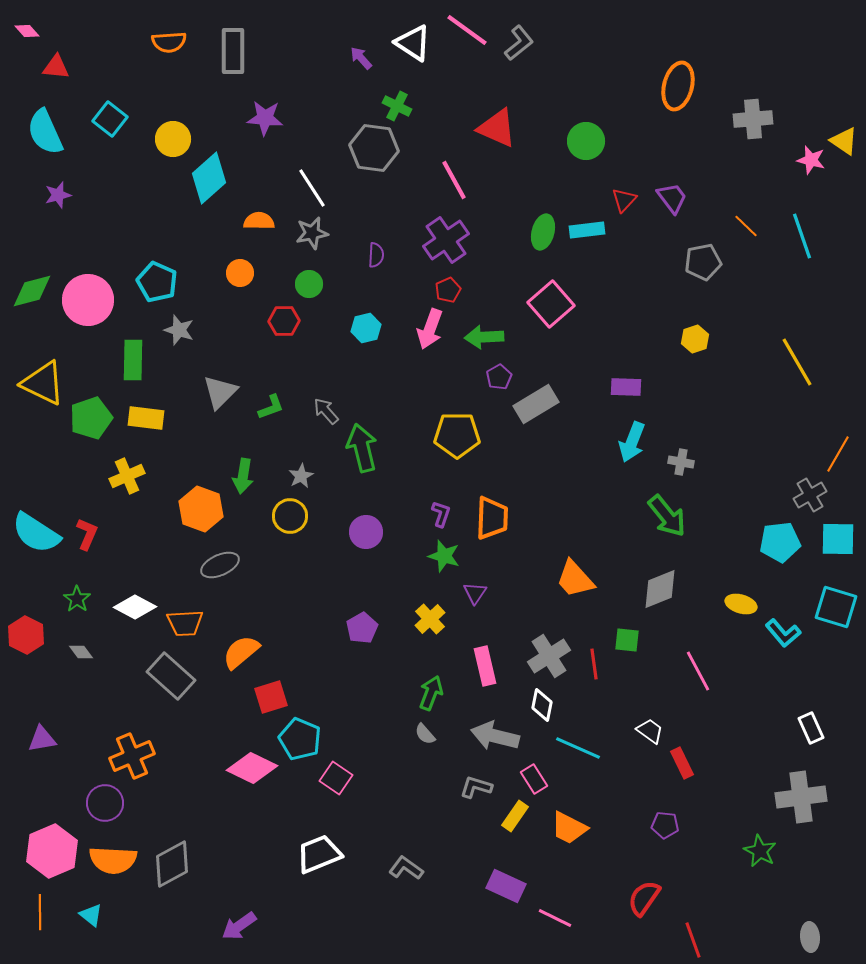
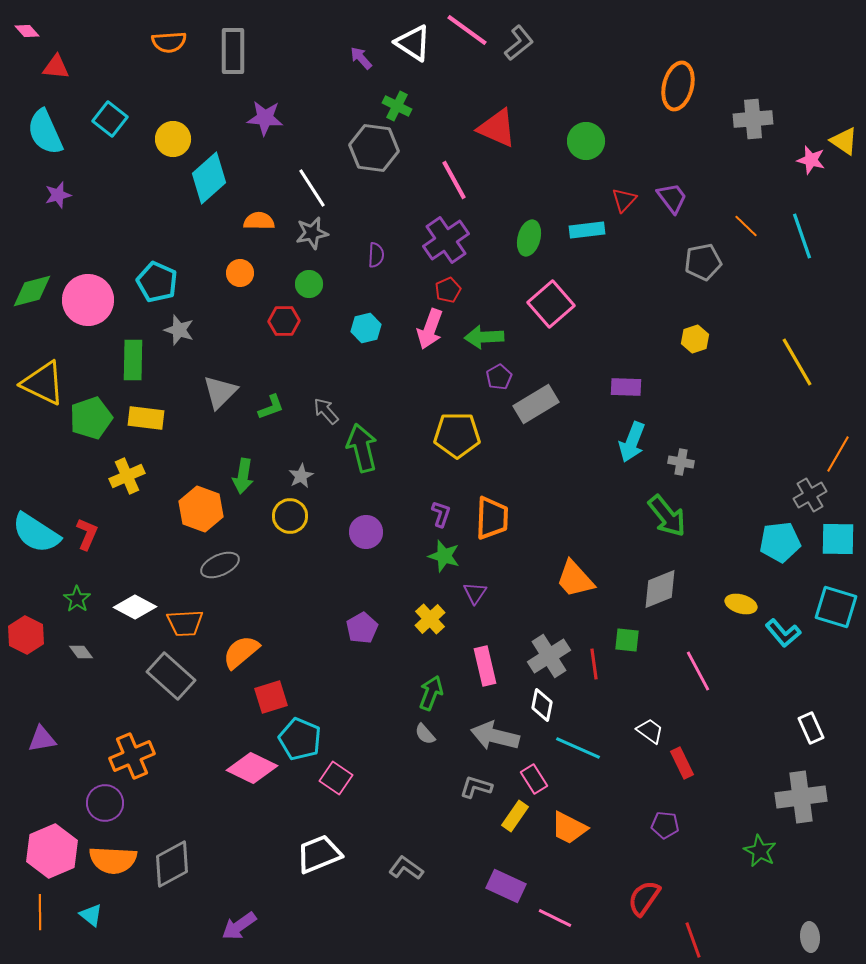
green ellipse at (543, 232): moved 14 px left, 6 px down
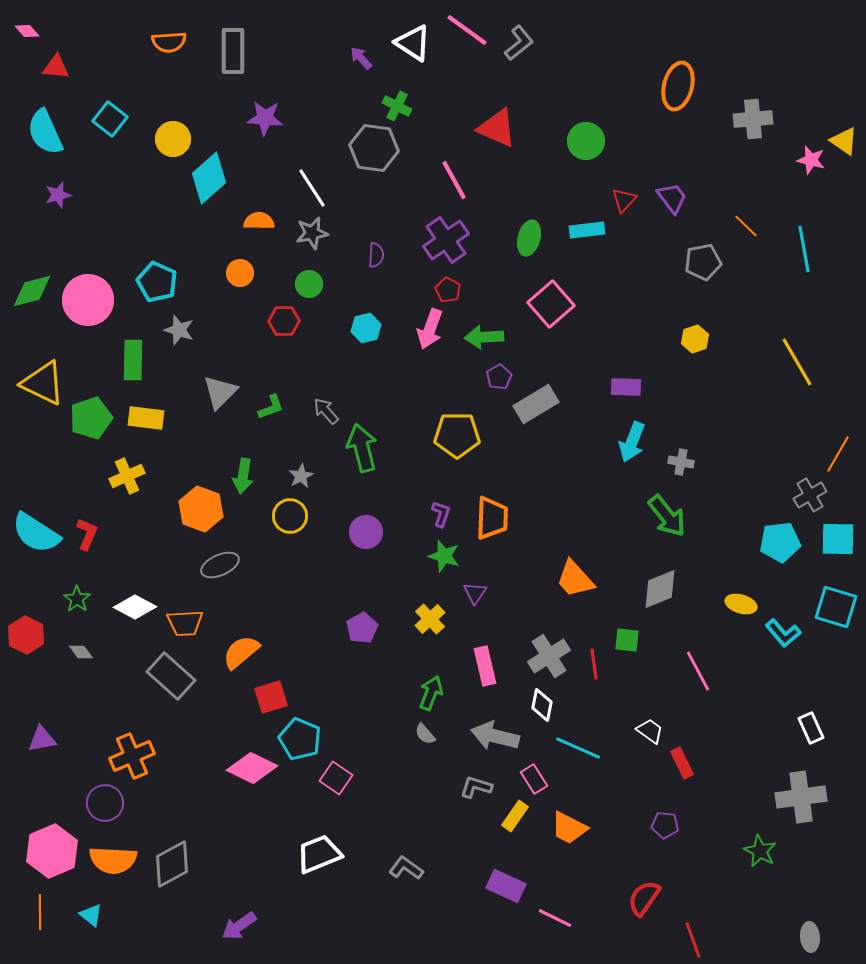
cyan line at (802, 236): moved 2 px right, 13 px down; rotated 9 degrees clockwise
red pentagon at (448, 290): rotated 20 degrees counterclockwise
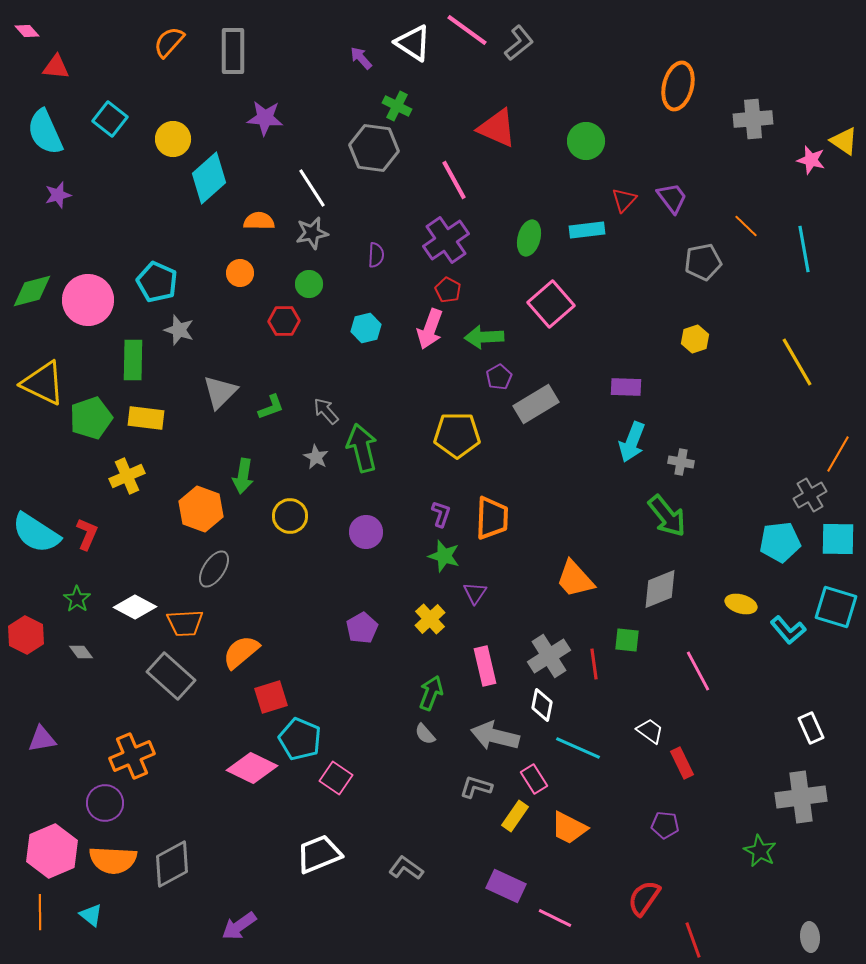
orange semicircle at (169, 42): rotated 136 degrees clockwise
gray star at (301, 476): moved 15 px right, 19 px up; rotated 15 degrees counterclockwise
gray ellipse at (220, 565): moved 6 px left, 4 px down; rotated 33 degrees counterclockwise
cyan L-shape at (783, 633): moved 5 px right, 3 px up
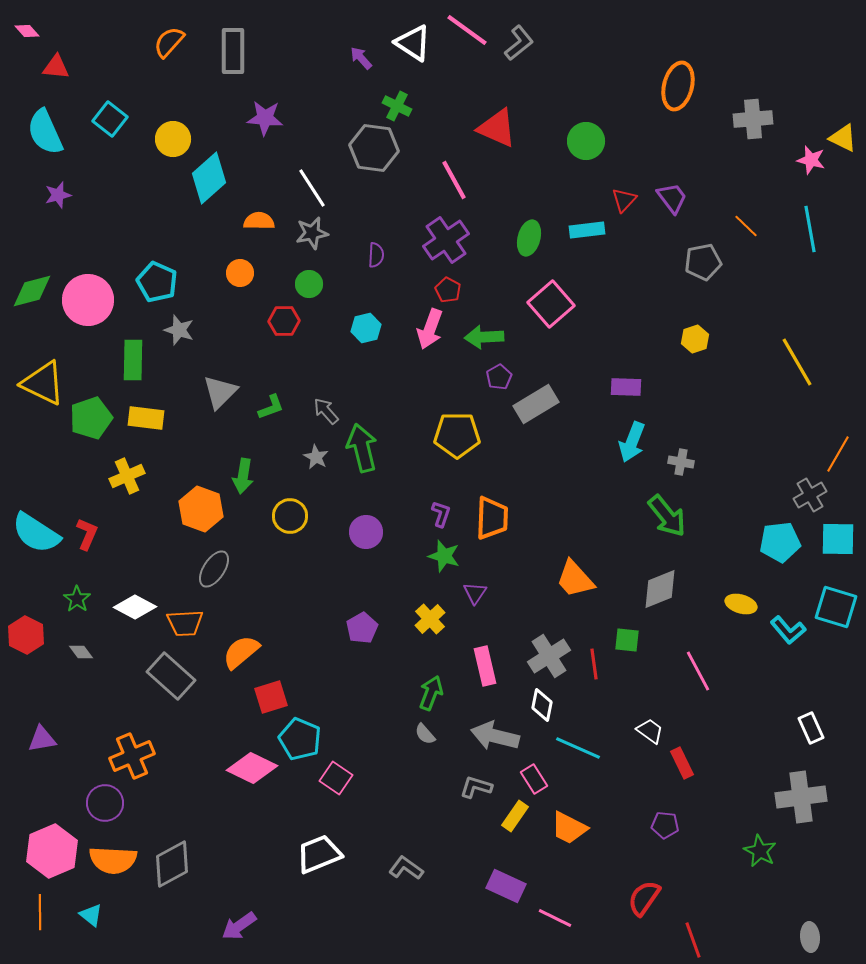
yellow triangle at (844, 141): moved 1 px left, 3 px up; rotated 8 degrees counterclockwise
cyan line at (804, 249): moved 6 px right, 20 px up
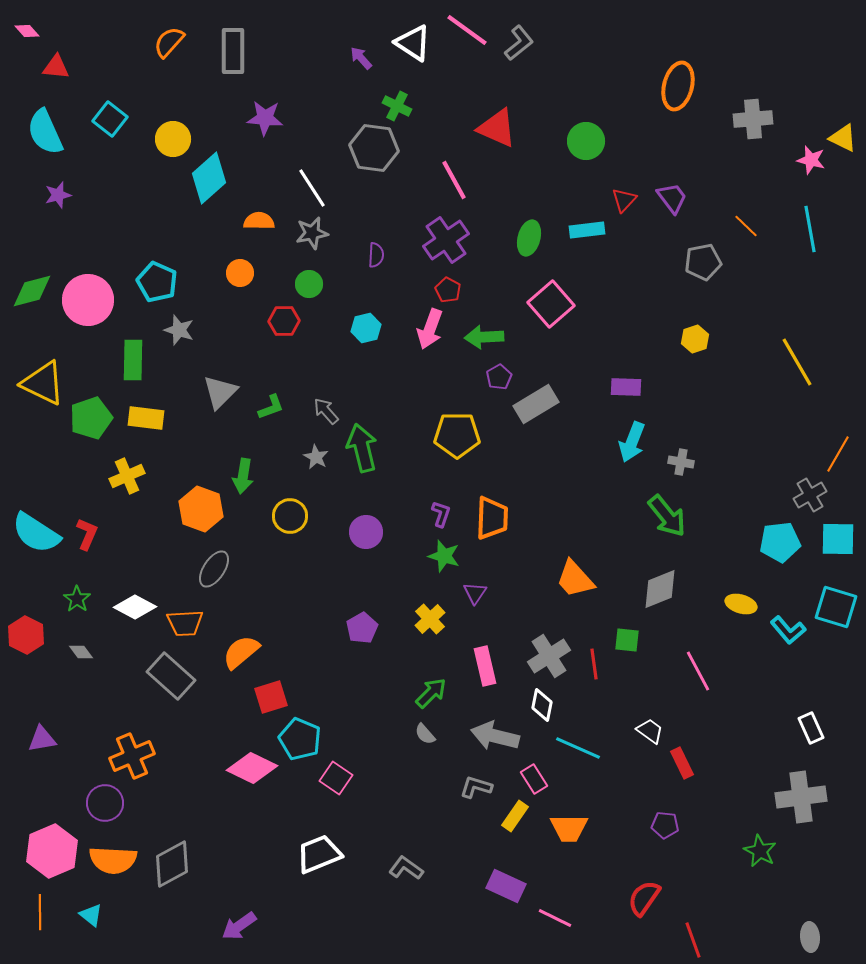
green arrow at (431, 693): rotated 24 degrees clockwise
orange trapezoid at (569, 828): rotated 27 degrees counterclockwise
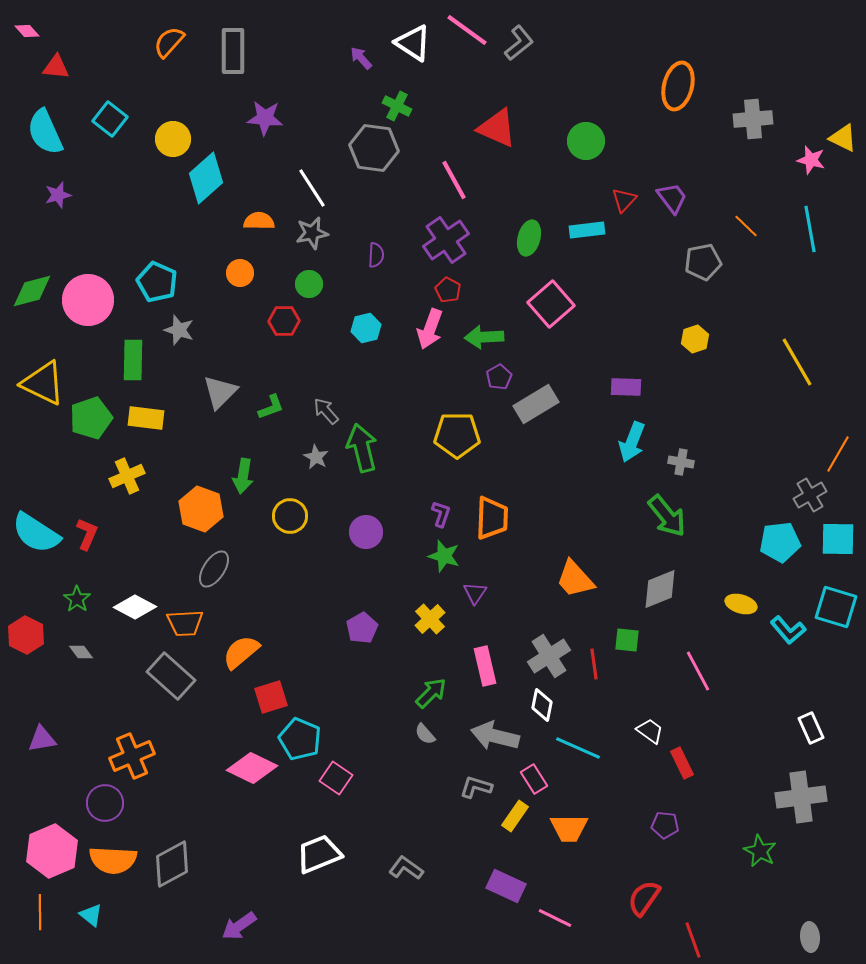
cyan diamond at (209, 178): moved 3 px left
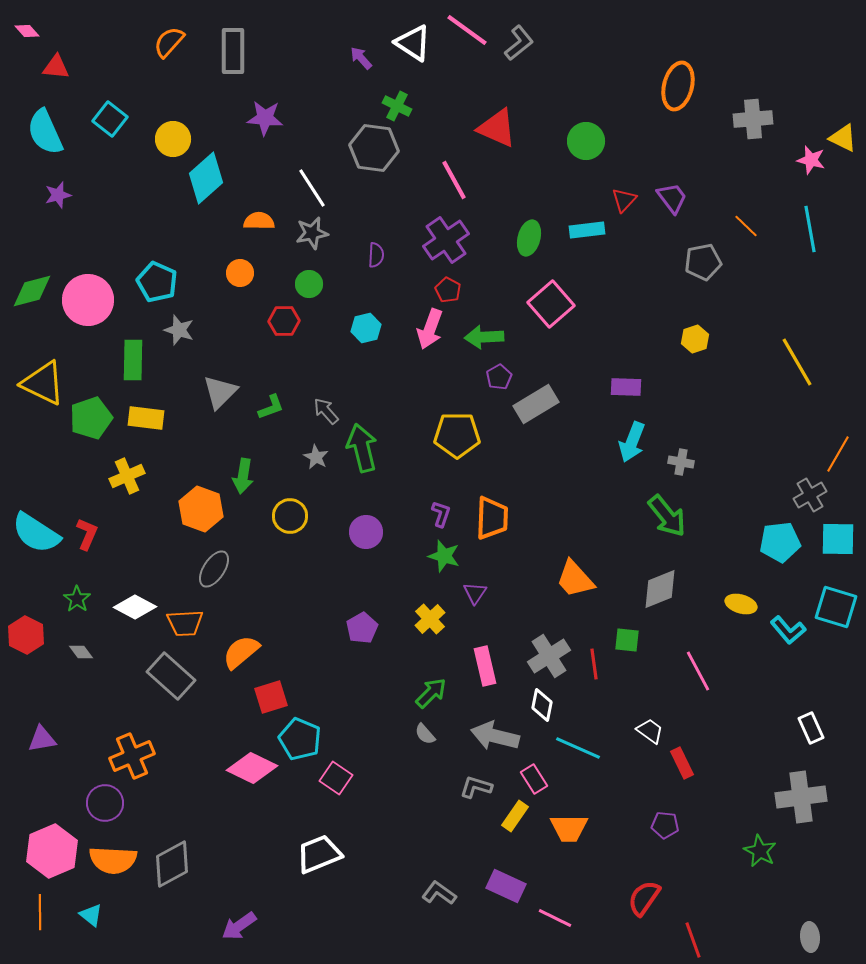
gray L-shape at (406, 868): moved 33 px right, 25 px down
